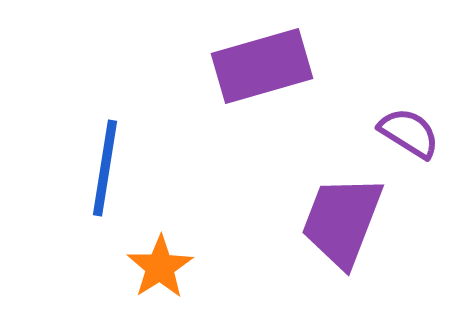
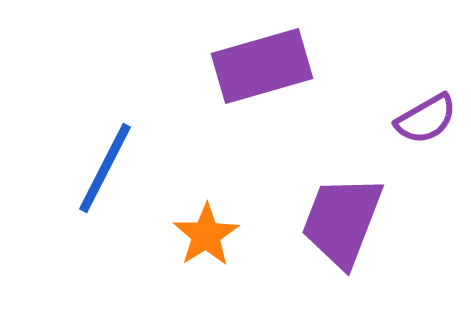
purple semicircle: moved 17 px right, 14 px up; rotated 118 degrees clockwise
blue line: rotated 18 degrees clockwise
orange star: moved 46 px right, 32 px up
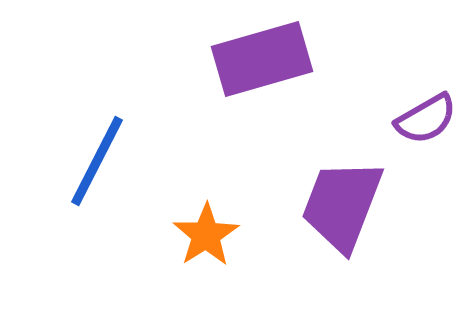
purple rectangle: moved 7 px up
blue line: moved 8 px left, 7 px up
purple trapezoid: moved 16 px up
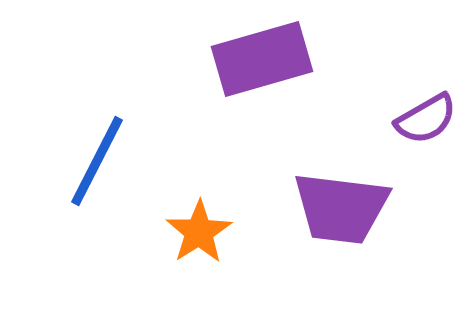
purple trapezoid: moved 1 px left, 3 px down; rotated 104 degrees counterclockwise
orange star: moved 7 px left, 3 px up
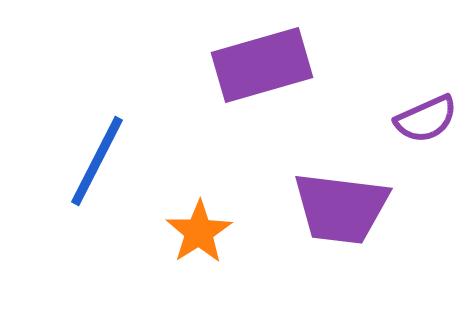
purple rectangle: moved 6 px down
purple semicircle: rotated 6 degrees clockwise
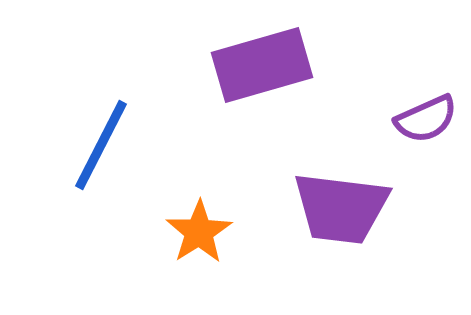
blue line: moved 4 px right, 16 px up
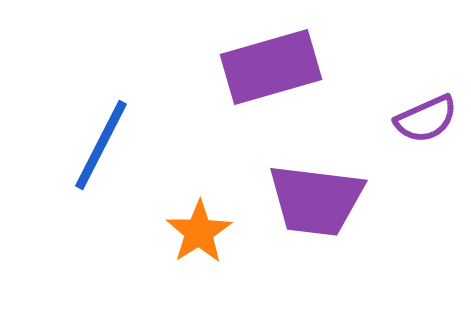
purple rectangle: moved 9 px right, 2 px down
purple trapezoid: moved 25 px left, 8 px up
